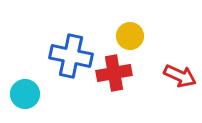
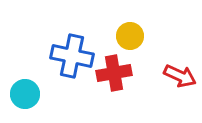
blue cross: moved 1 px right
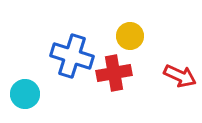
blue cross: rotated 6 degrees clockwise
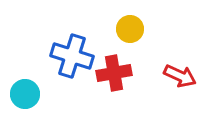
yellow circle: moved 7 px up
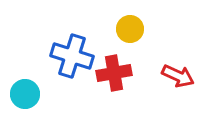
red arrow: moved 2 px left
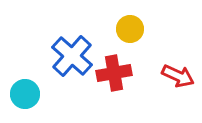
blue cross: rotated 24 degrees clockwise
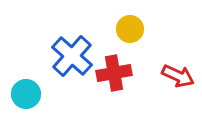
cyan circle: moved 1 px right
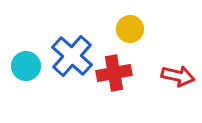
red arrow: rotated 12 degrees counterclockwise
cyan circle: moved 28 px up
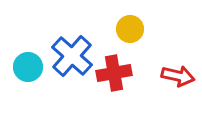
cyan circle: moved 2 px right, 1 px down
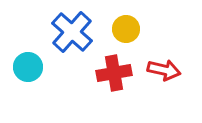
yellow circle: moved 4 px left
blue cross: moved 24 px up
red arrow: moved 14 px left, 6 px up
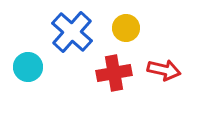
yellow circle: moved 1 px up
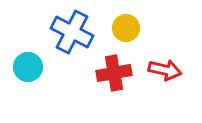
blue cross: rotated 15 degrees counterclockwise
red arrow: moved 1 px right
